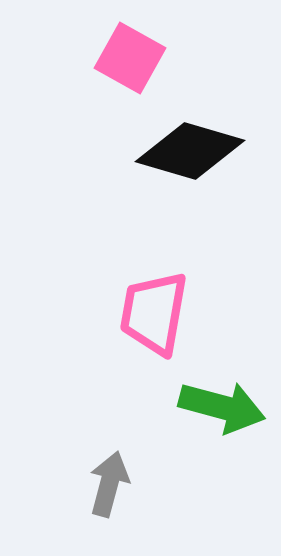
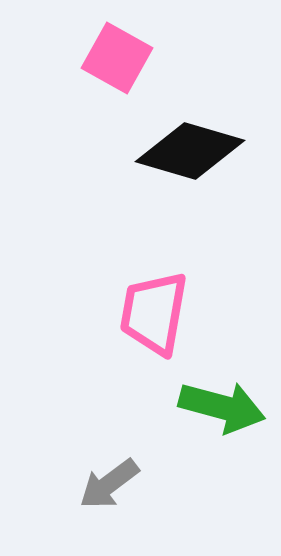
pink square: moved 13 px left
gray arrow: rotated 142 degrees counterclockwise
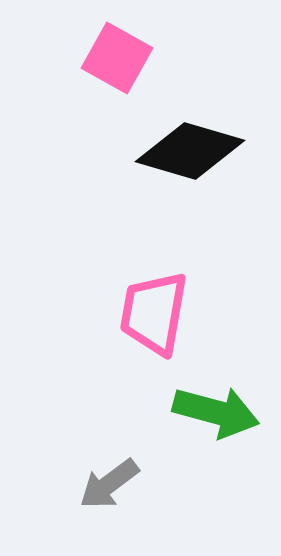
green arrow: moved 6 px left, 5 px down
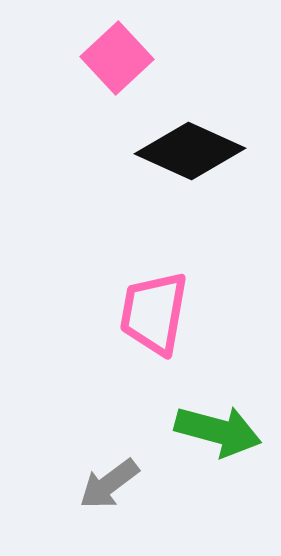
pink square: rotated 18 degrees clockwise
black diamond: rotated 8 degrees clockwise
green arrow: moved 2 px right, 19 px down
